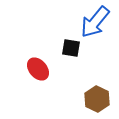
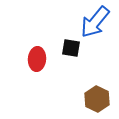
red ellipse: moved 1 px left, 10 px up; rotated 45 degrees clockwise
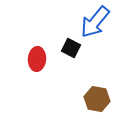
black square: rotated 18 degrees clockwise
brown hexagon: rotated 15 degrees counterclockwise
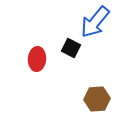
brown hexagon: rotated 15 degrees counterclockwise
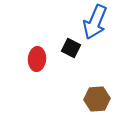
blue arrow: rotated 16 degrees counterclockwise
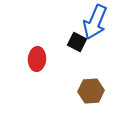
black square: moved 6 px right, 6 px up
brown hexagon: moved 6 px left, 8 px up
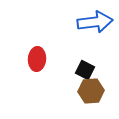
blue arrow: rotated 120 degrees counterclockwise
black square: moved 8 px right, 28 px down
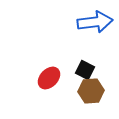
red ellipse: moved 12 px right, 19 px down; rotated 40 degrees clockwise
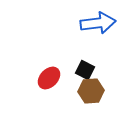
blue arrow: moved 3 px right, 1 px down
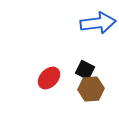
brown hexagon: moved 2 px up
